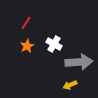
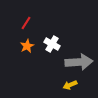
white cross: moved 2 px left
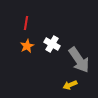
red line: rotated 24 degrees counterclockwise
gray arrow: moved 2 px up; rotated 60 degrees clockwise
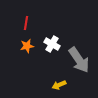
orange star: rotated 16 degrees clockwise
yellow arrow: moved 11 px left
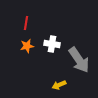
white cross: rotated 21 degrees counterclockwise
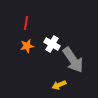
white cross: rotated 21 degrees clockwise
gray arrow: moved 6 px left
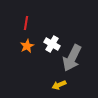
orange star: rotated 16 degrees counterclockwise
gray arrow: moved 1 px left, 2 px up; rotated 60 degrees clockwise
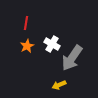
gray arrow: rotated 8 degrees clockwise
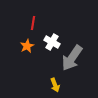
red line: moved 7 px right
white cross: moved 2 px up
yellow arrow: moved 4 px left; rotated 88 degrees counterclockwise
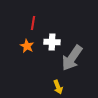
white cross: rotated 28 degrees counterclockwise
orange star: rotated 16 degrees counterclockwise
yellow arrow: moved 3 px right, 2 px down
